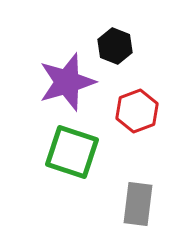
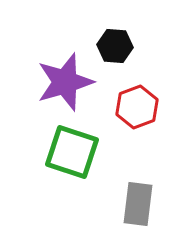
black hexagon: rotated 16 degrees counterclockwise
purple star: moved 2 px left
red hexagon: moved 4 px up
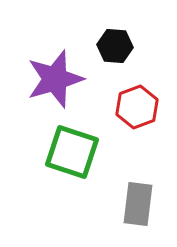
purple star: moved 10 px left, 3 px up
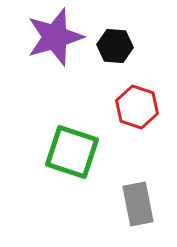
purple star: moved 42 px up
red hexagon: rotated 21 degrees counterclockwise
gray rectangle: rotated 18 degrees counterclockwise
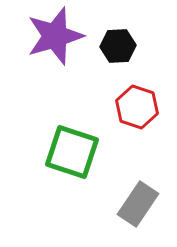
purple star: moved 1 px up
black hexagon: moved 3 px right; rotated 8 degrees counterclockwise
gray rectangle: rotated 45 degrees clockwise
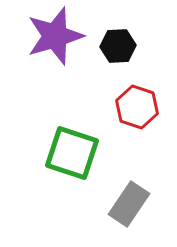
green square: moved 1 px down
gray rectangle: moved 9 px left
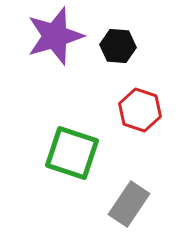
black hexagon: rotated 8 degrees clockwise
red hexagon: moved 3 px right, 3 px down
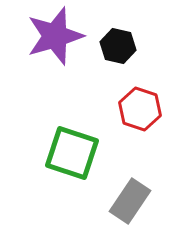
black hexagon: rotated 8 degrees clockwise
red hexagon: moved 1 px up
gray rectangle: moved 1 px right, 3 px up
